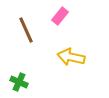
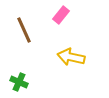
pink rectangle: moved 1 px right, 1 px up
brown line: moved 2 px left
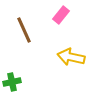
green cross: moved 7 px left; rotated 36 degrees counterclockwise
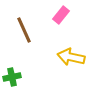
green cross: moved 5 px up
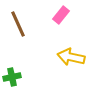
brown line: moved 6 px left, 6 px up
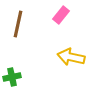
brown line: rotated 36 degrees clockwise
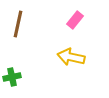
pink rectangle: moved 14 px right, 5 px down
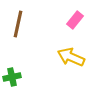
yellow arrow: rotated 12 degrees clockwise
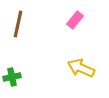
yellow arrow: moved 10 px right, 11 px down
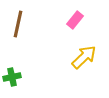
yellow arrow: moved 3 px right, 11 px up; rotated 112 degrees clockwise
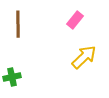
brown line: rotated 12 degrees counterclockwise
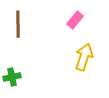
yellow arrow: rotated 28 degrees counterclockwise
